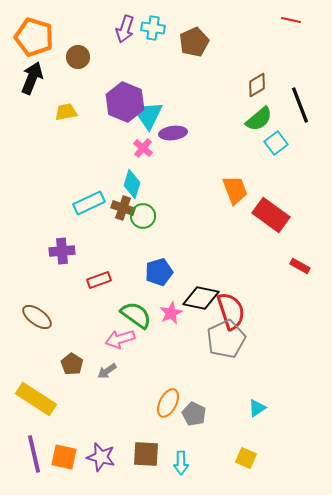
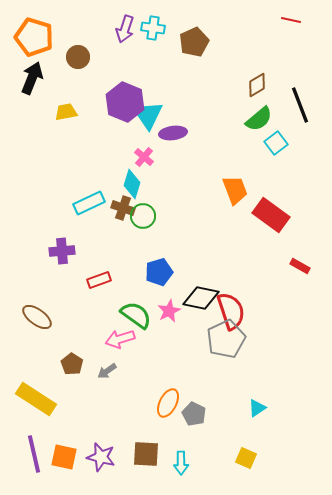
pink cross at (143, 148): moved 1 px right, 9 px down
pink star at (171, 313): moved 2 px left, 2 px up
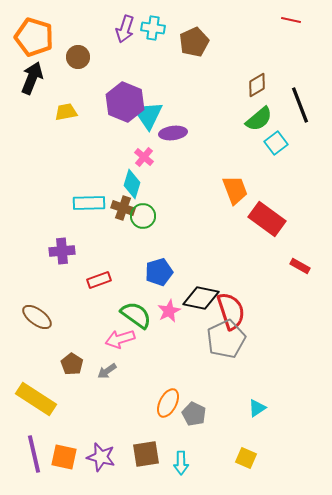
cyan rectangle at (89, 203): rotated 24 degrees clockwise
red rectangle at (271, 215): moved 4 px left, 4 px down
brown square at (146, 454): rotated 12 degrees counterclockwise
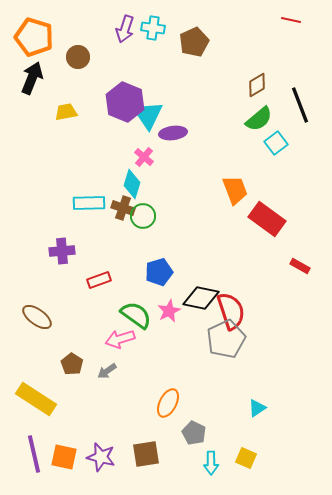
gray pentagon at (194, 414): moved 19 px down
cyan arrow at (181, 463): moved 30 px right
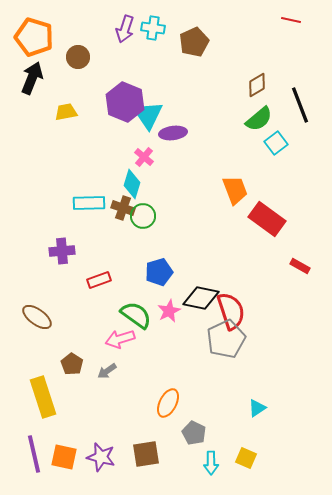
yellow rectangle at (36, 399): moved 7 px right, 2 px up; rotated 39 degrees clockwise
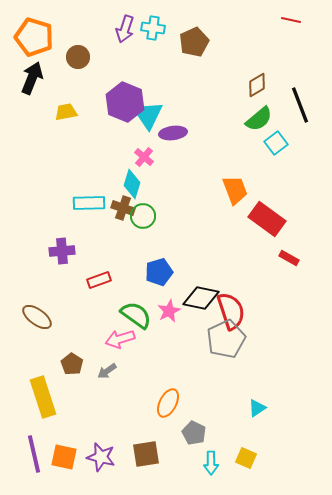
red rectangle at (300, 266): moved 11 px left, 8 px up
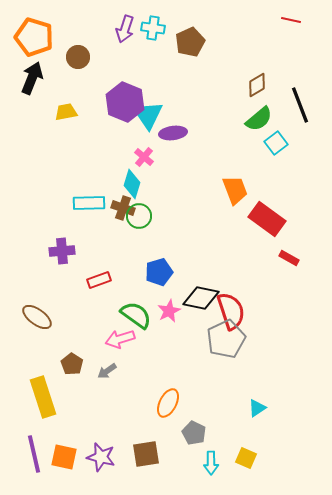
brown pentagon at (194, 42): moved 4 px left
green circle at (143, 216): moved 4 px left
